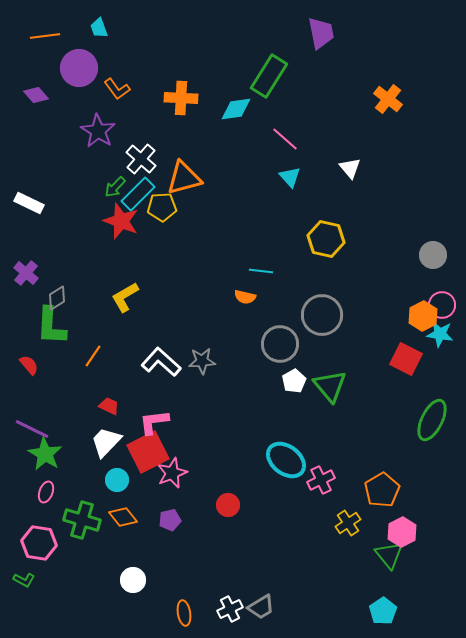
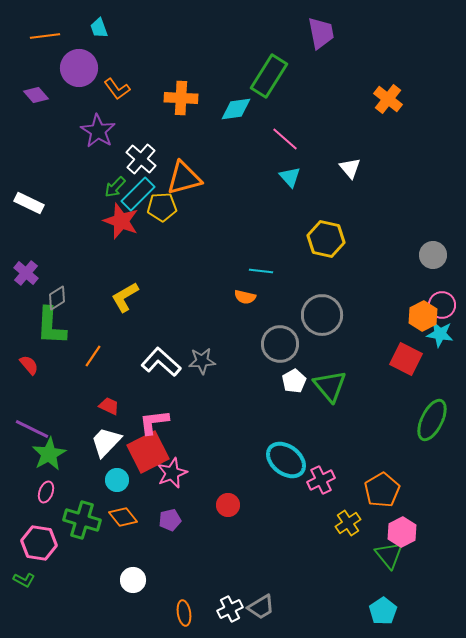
green star at (45, 454): moved 4 px right; rotated 12 degrees clockwise
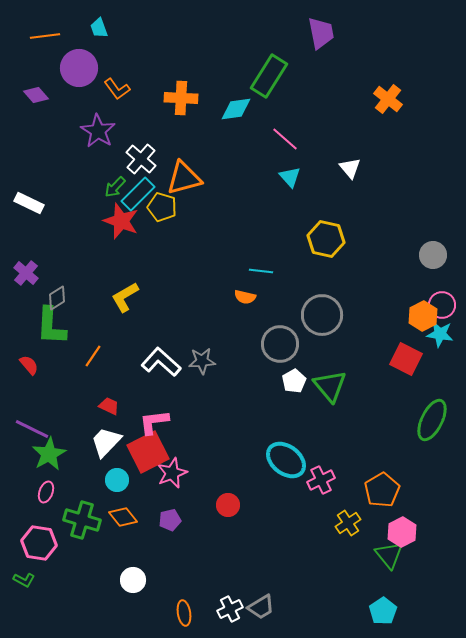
yellow pentagon at (162, 207): rotated 20 degrees clockwise
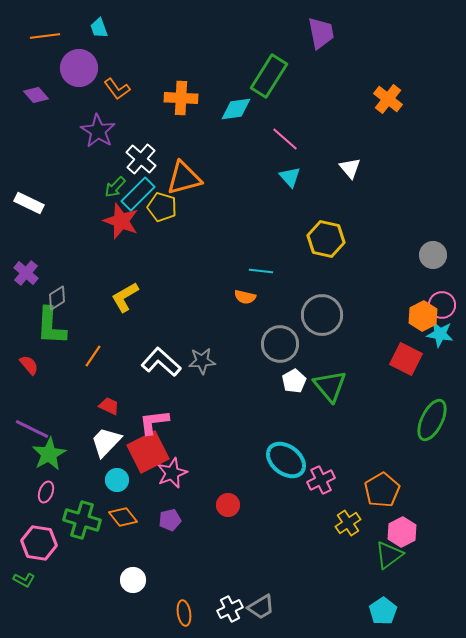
green triangle at (389, 555): rotated 32 degrees clockwise
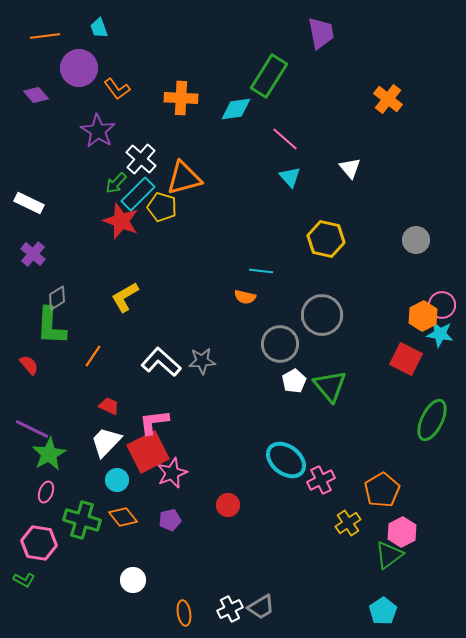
green arrow at (115, 187): moved 1 px right, 4 px up
gray circle at (433, 255): moved 17 px left, 15 px up
purple cross at (26, 273): moved 7 px right, 19 px up
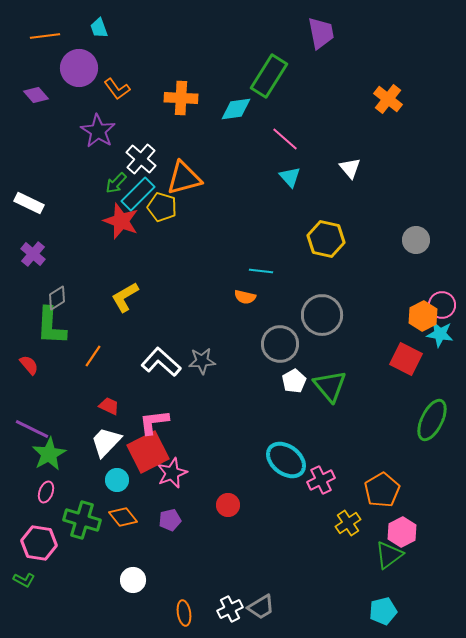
cyan pentagon at (383, 611): rotated 20 degrees clockwise
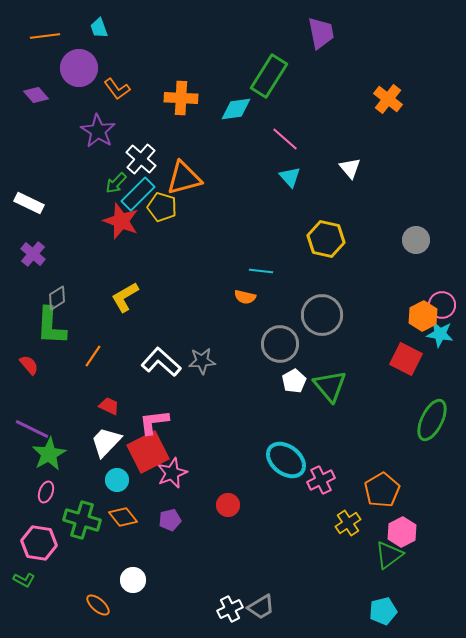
orange ellipse at (184, 613): moved 86 px left, 8 px up; rotated 40 degrees counterclockwise
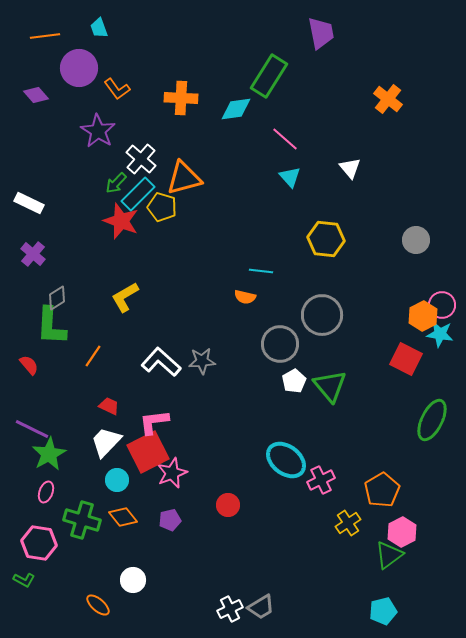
yellow hexagon at (326, 239): rotated 6 degrees counterclockwise
